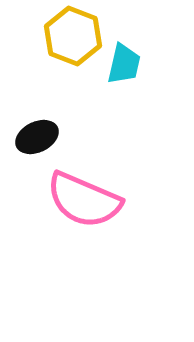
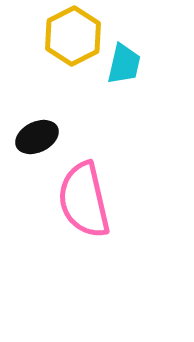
yellow hexagon: rotated 12 degrees clockwise
pink semicircle: rotated 54 degrees clockwise
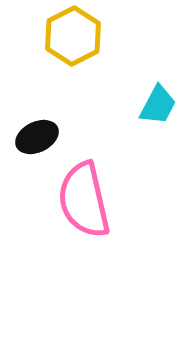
cyan trapezoid: moved 34 px right, 41 px down; rotated 15 degrees clockwise
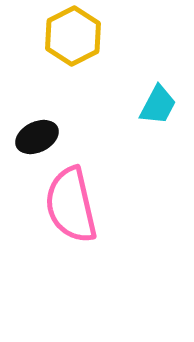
pink semicircle: moved 13 px left, 5 px down
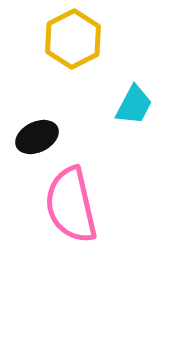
yellow hexagon: moved 3 px down
cyan trapezoid: moved 24 px left
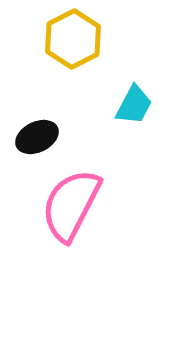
pink semicircle: rotated 40 degrees clockwise
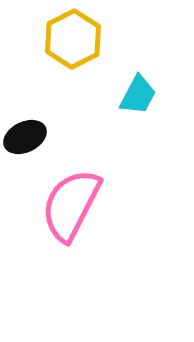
cyan trapezoid: moved 4 px right, 10 px up
black ellipse: moved 12 px left
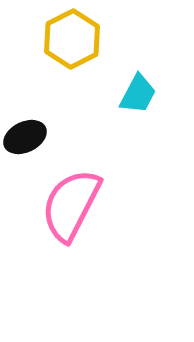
yellow hexagon: moved 1 px left
cyan trapezoid: moved 1 px up
